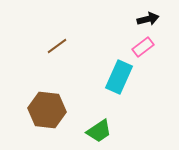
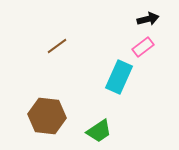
brown hexagon: moved 6 px down
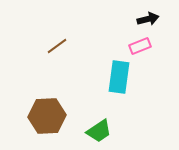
pink rectangle: moved 3 px left, 1 px up; rotated 15 degrees clockwise
cyan rectangle: rotated 16 degrees counterclockwise
brown hexagon: rotated 9 degrees counterclockwise
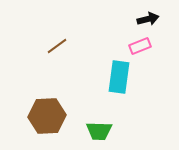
green trapezoid: rotated 36 degrees clockwise
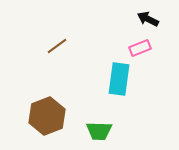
black arrow: rotated 140 degrees counterclockwise
pink rectangle: moved 2 px down
cyan rectangle: moved 2 px down
brown hexagon: rotated 18 degrees counterclockwise
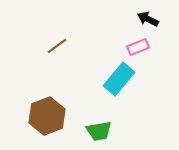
pink rectangle: moved 2 px left, 1 px up
cyan rectangle: rotated 32 degrees clockwise
green trapezoid: rotated 12 degrees counterclockwise
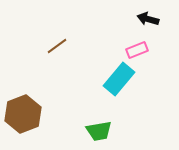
black arrow: rotated 10 degrees counterclockwise
pink rectangle: moved 1 px left, 3 px down
brown hexagon: moved 24 px left, 2 px up
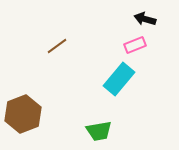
black arrow: moved 3 px left
pink rectangle: moved 2 px left, 5 px up
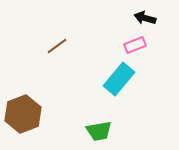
black arrow: moved 1 px up
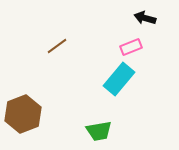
pink rectangle: moved 4 px left, 2 px down
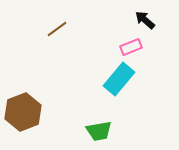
black arrow: moved 2 px down; rotated 25 degrees clockwise
brown line: moved 17 px up
brown hexagon: moved 2 px up
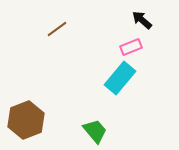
black arrow: moved 3 px left
cyan rectangle: moved 1 px right, 1 px up
brown hexagon: moved 3 px right, 8 px down
green trapezoid: moved 4 px left; rotated 120 degrees counterclockwise
